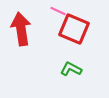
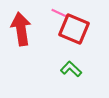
pink line: moved 1 px right, 2 px down
green L-shape: rotated 15 degrees clockwise
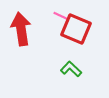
pink line: moved 2 px right, 3 px down
red square: moved 2 px right
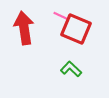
red arrow: moved 3 px right, 1 px up
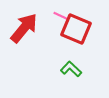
red arrow: rotated 48 degrees clockwise
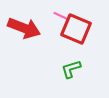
red arrow: rotated 72 degrees clockwise
green L-shape: rotated 60 degrees counterclockwise
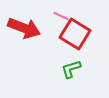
red square: moved 1 px left, 5 px down; rotated 8 degrees clockwise
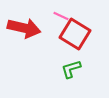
red arrow: rotated 8 degrees counterclockwise
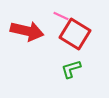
red arrow: moved 3 px right, 3 px down
